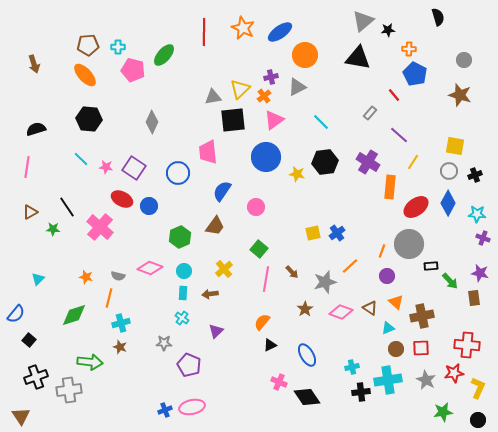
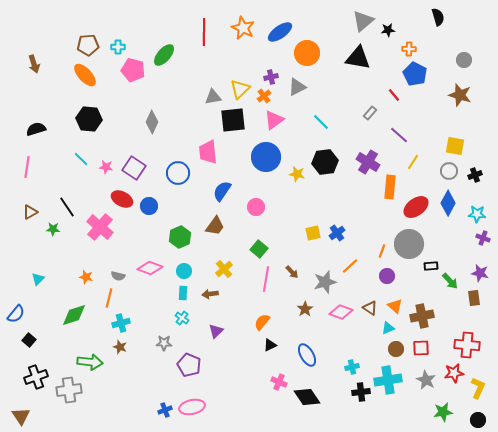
orange circle at (305, 55): moved 2 px right, 2 px up
orange triangle at (396, 302): moved 1 px left, 4 px down
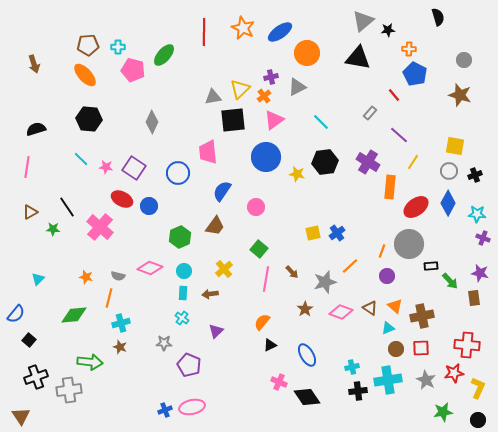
green diamond at (74, 315): rotated 12 degrees clockwise
black cross at (361, 392): moved 3 px left, 1 px up
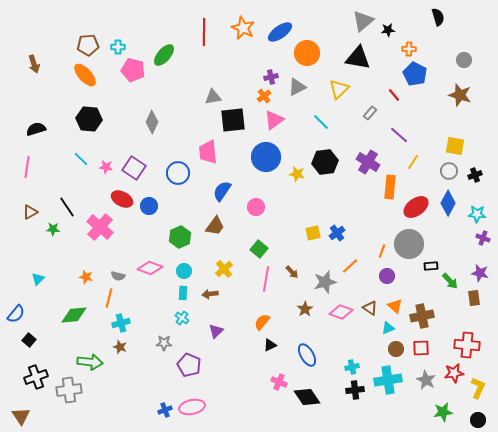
yellow triangle at (240, 89): moved 99 px right
black cross at (358, 391): moved 3 px left, 1 px up
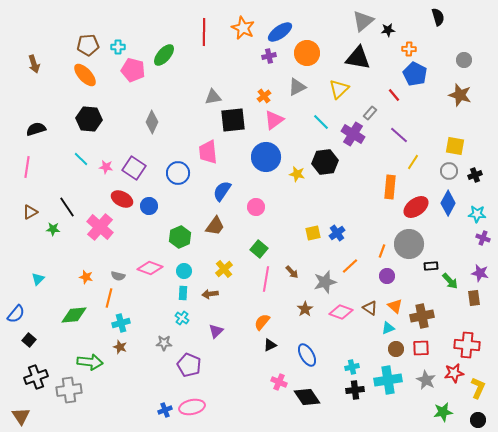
purple cross at (271, 77): moved 2 px left, 21 px up
purple cross at (368, 162): moved 15 px left, 28 px up
